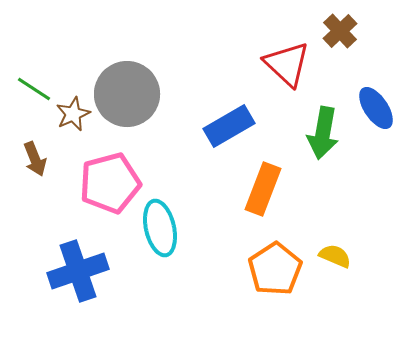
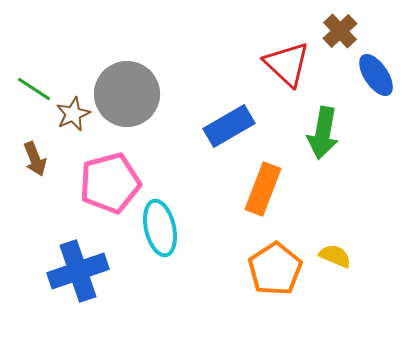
blue ellipse: moved 33 px up
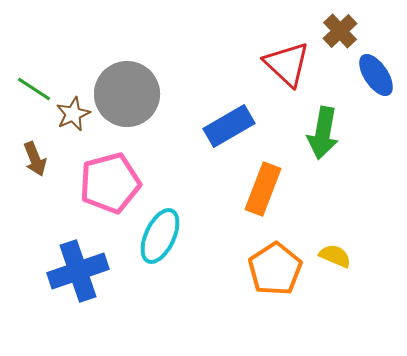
cyan ellipse: moved 8 px down; rotated 38 degrees clockwise
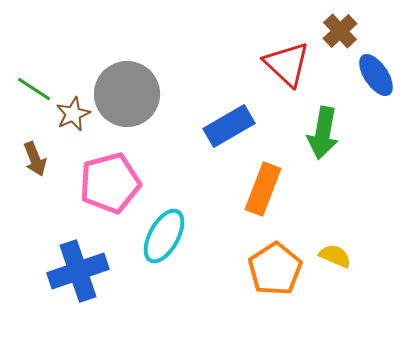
cyan ellipse: moved 4 px right; rotated 4 degrees clockwise
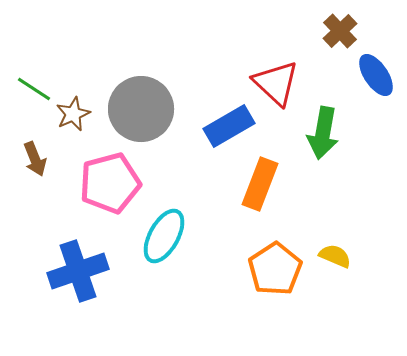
red triangle: moved 11 px left, 19 px down
gray circle: moved 14 px right, 15 px down
orange rectangle: moved 3 px left, 5 px up
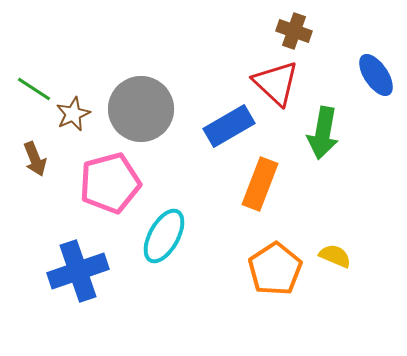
brown cross: moved 46 px left; rotated 28 degrees counterclockwise
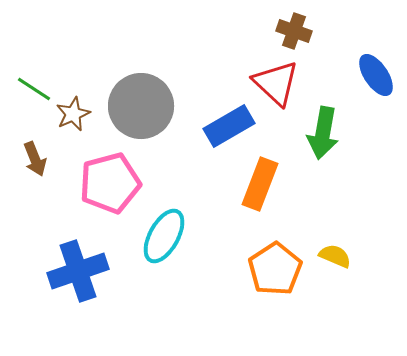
gray circle: moved 3 px up
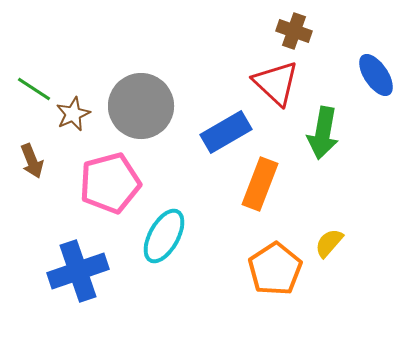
blue rectangle: moved 3 px left, 6 px down
brown arrow: moved 3 px left, 2 px down
yellow semicircle: moved 6 px left, 13 px up; rotated 72 degrees counterclockwise
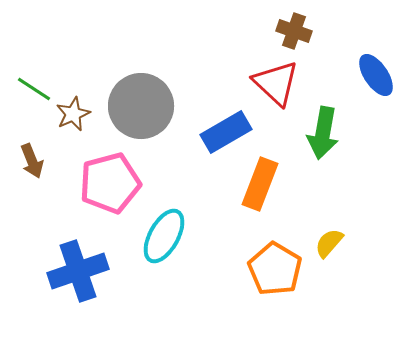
orange pentagon: rotated 8 degrees counterclockwise
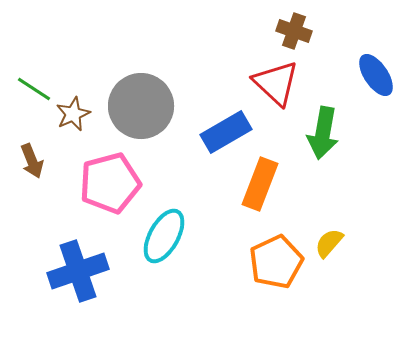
orange pentagon: moved 1 px right, 7 px up; rotated 16 degrees clockwise
